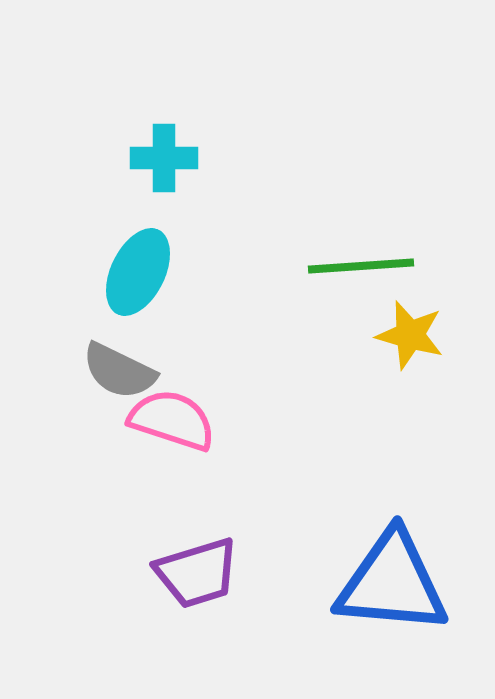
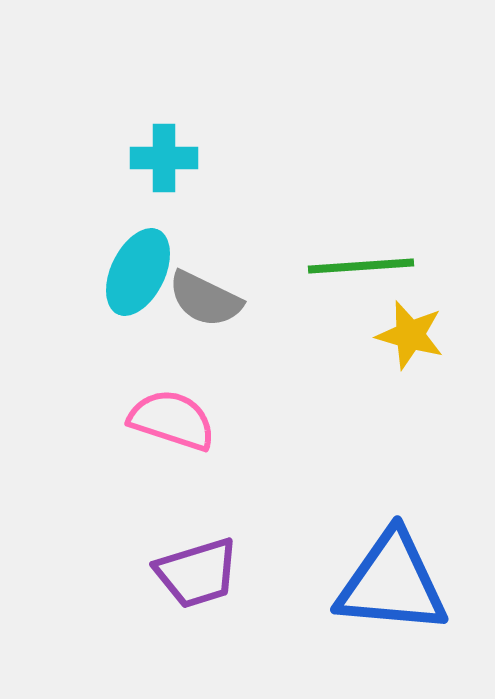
gray semicircle: moved 86 px right, 72 px up
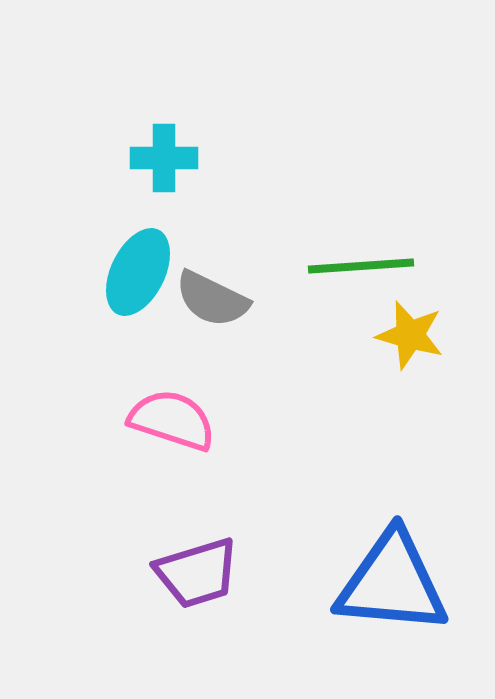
gray semicircle: moved 7 px right
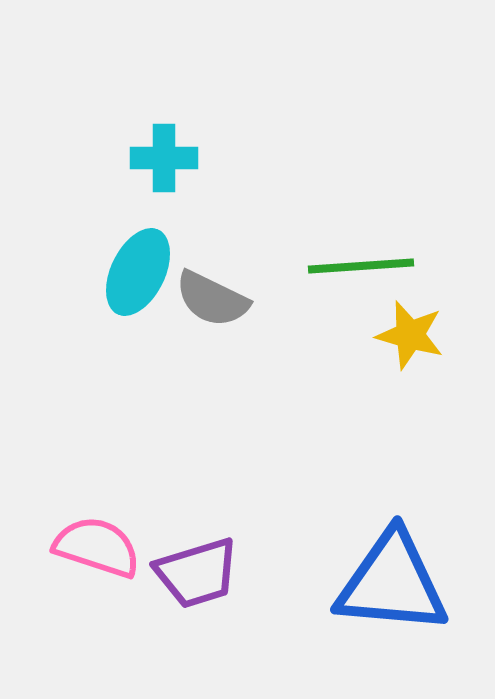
pink semicircle: moved 75 px left, 127 px down
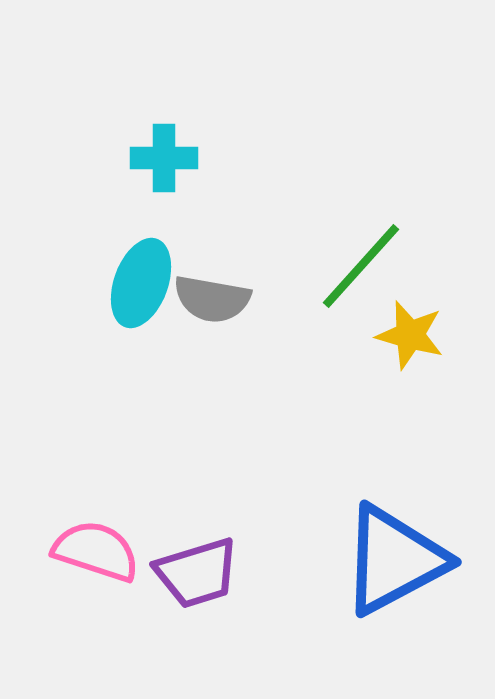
green line: rotated 44 degrees counterclockwise
cyan ellipse: moved 3 px right, 11 px down; rotated 6 degrees counterclockwise
gray semicircle: rotated 16 degrees counterclockwise
pink semicircle: moved 1 px left, 4 px down
blue triangle: moved 2 px right, 23 px up; rotated 33 degrees counterclockwise
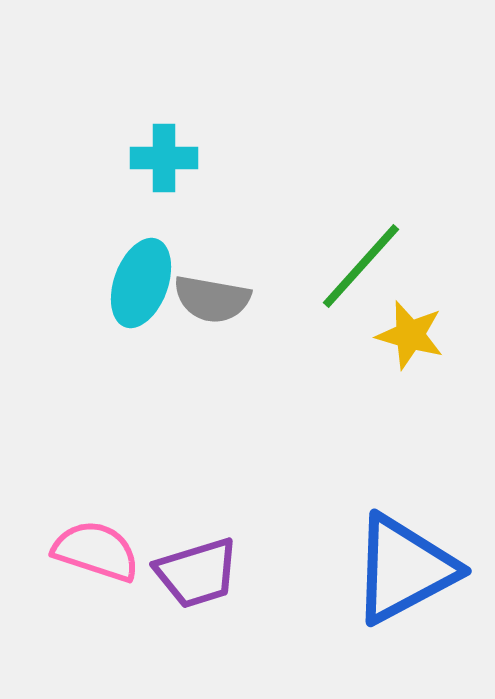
blue triangle: moved 10 px right, 9 px down
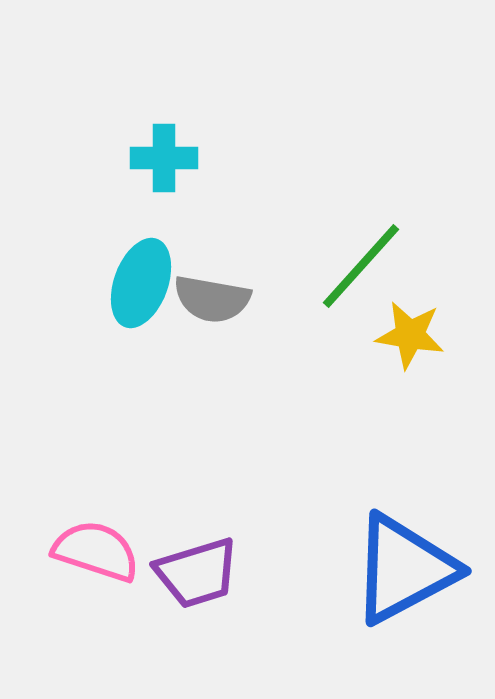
yellow star: rotated 6 degrees counterclockwise
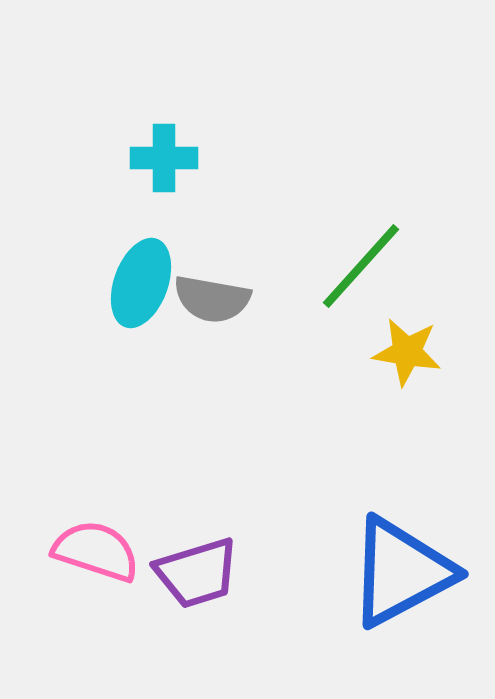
yellow star: moved 3 px left, 17 px down
blue triangle: moved 3 px left, 3 px down
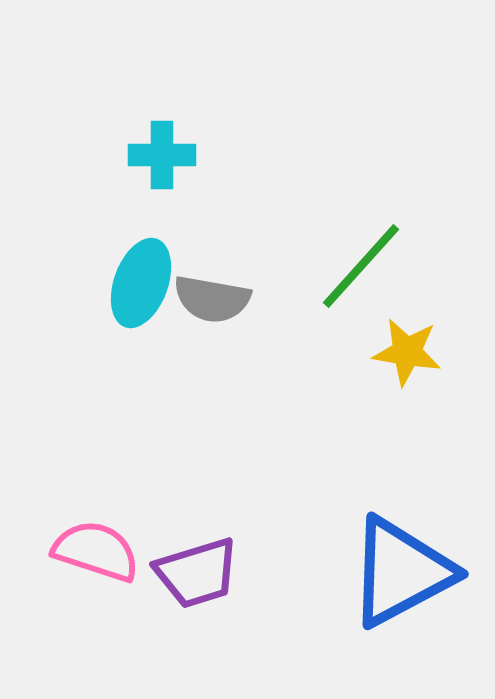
cyan cross: moved 2 px left, 3 px up
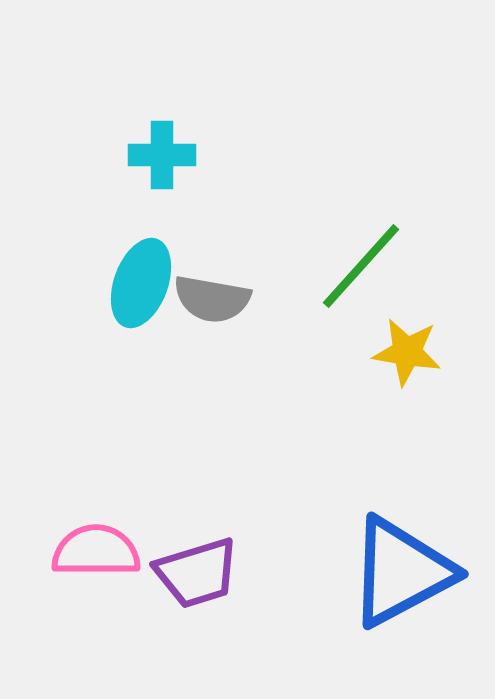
pink semicircle: rotated 18 degrees counterclockwise
